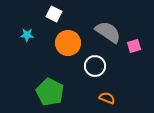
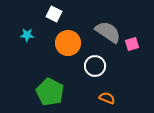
pink square: moved 2 px left, 2 px up
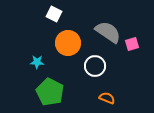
cyan star: moved 10 px right, 27 px down
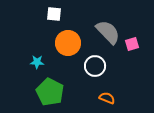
white square: rotated 21 degrees counterclockwise
gray semicircle: rotated 12 degrees clockwise
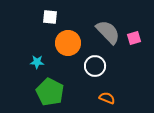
white square: moved 4 px left, 3 px down
pink square: moved 2 px right, 6 px up
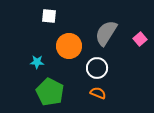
white square: moved 1 px left, 1 px up
gray semicircle: moved 2 px left, 1 px down; rotated 104 degrees counterclockwise
pink square: moved 6 px right, 1 px down; rotated 24 degrees counterclockwise
orange circle: moved 1 px right, 3 px down
white circle: moved 2 px right, 2 px down
orange semicircle: moved 9 px left, 5 px up
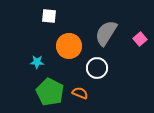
orange semicircle: moved 18 px left
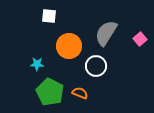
cyan star: moved 2 px down
white circle: moved 1 px left, 2 px up
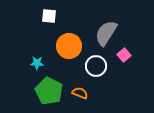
pink square: moved 16 px left, 16 px down
cyan star: moved 1 px up
green pentagon: moved 1 px left, 1 px up
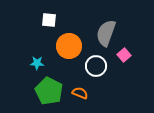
white square: moved 4 px down
gray semicircle: rotated 12 degrees counterclockwise
